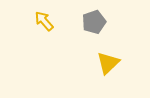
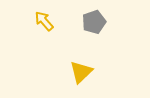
yellow triangle: moved 27 px left, 9 px down
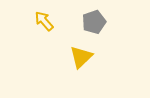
yellow triangle: moved 15 px up
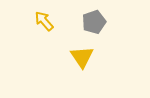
yellow triangle: moved 1 px right; rotated 20 degrees counterclockwise
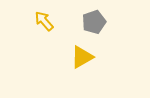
yellow triangle: rotated 35 degrees clockwise
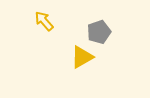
gray pentagon: moved 5 px right, 10 px down
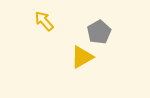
gray pentagon: rotated 10 degrees counterclockwise
